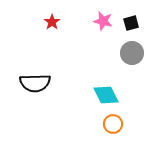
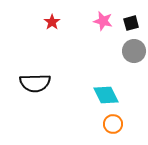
gray circle: moved 2 px right, 2 px up
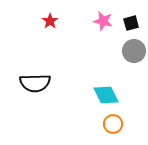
red star: moved 2 px left, 1 px up
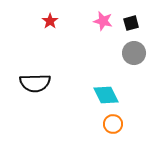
gray circle: moved 2 px down
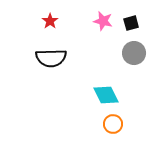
black semicircle: moved 16 px right, 25 px up
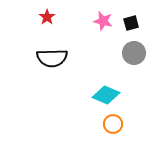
red star: moved 3 px left, 4 px up
black semicircle: moved 1 px right
cyan diamond: rotated 40 degrees counterclockwise
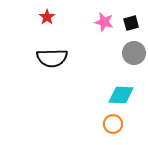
pink star: moved 1 px right, 1 px down
cyan diamond: moved 15 px right; rotated 20 degrees counterclockwise
